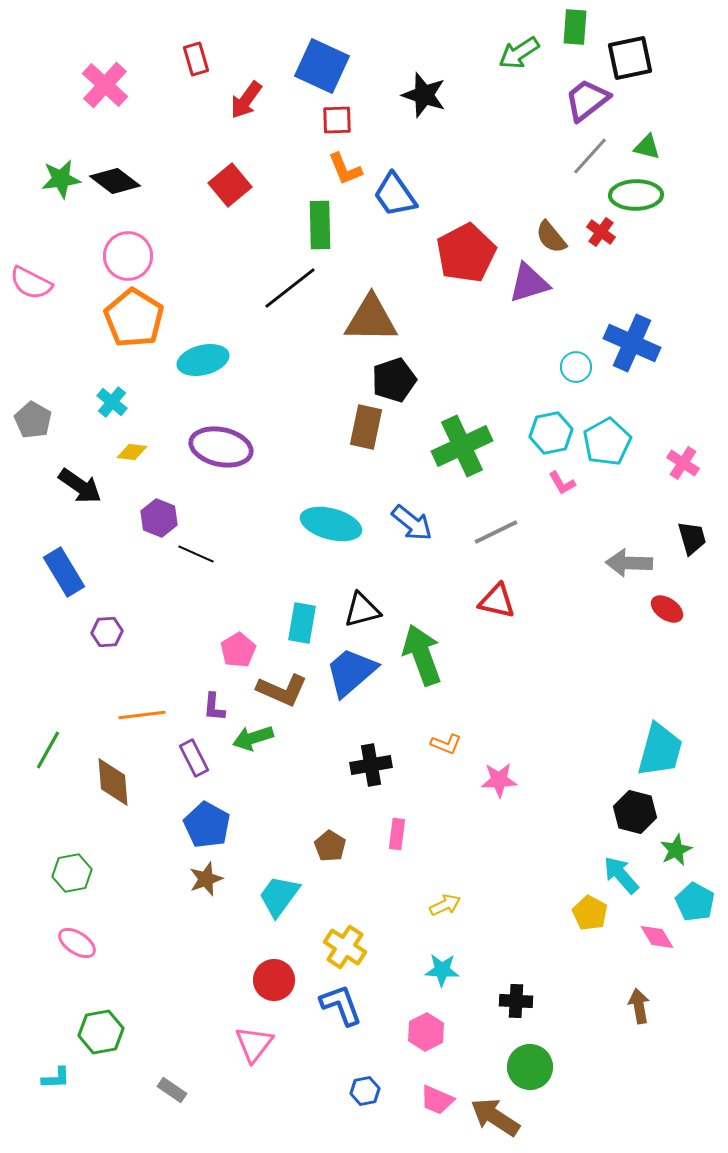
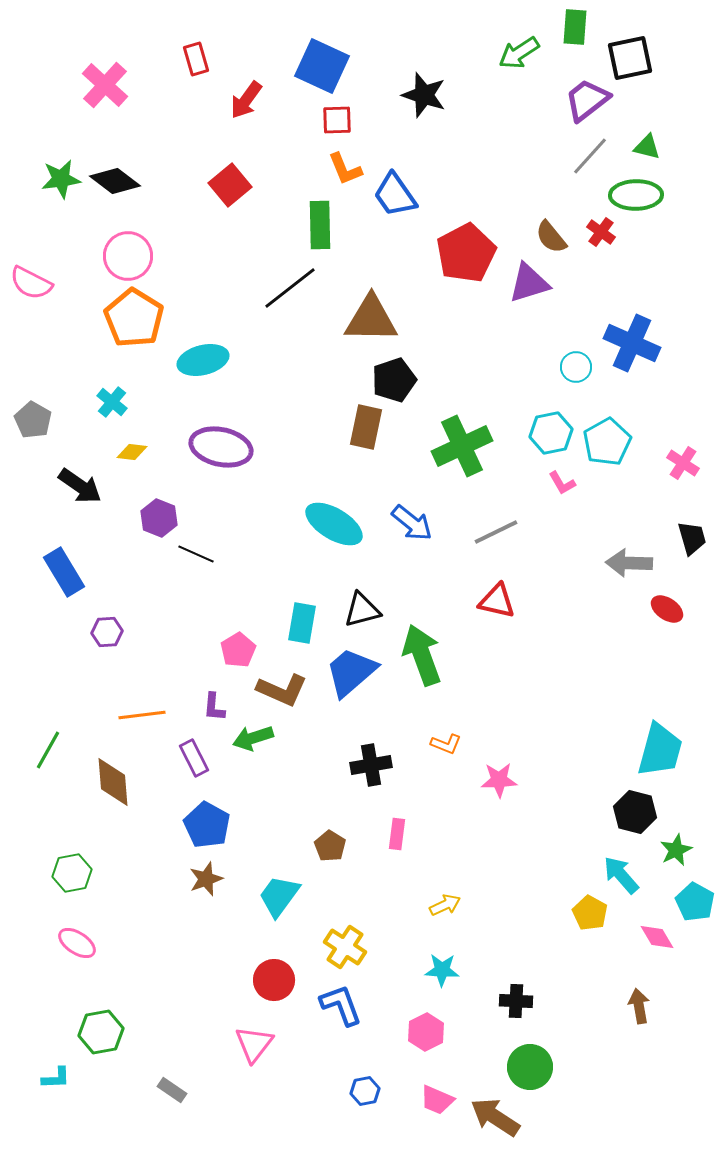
cyan ellipse at (331, 524): moved 3 px right; rotated 16 degrees clockwise
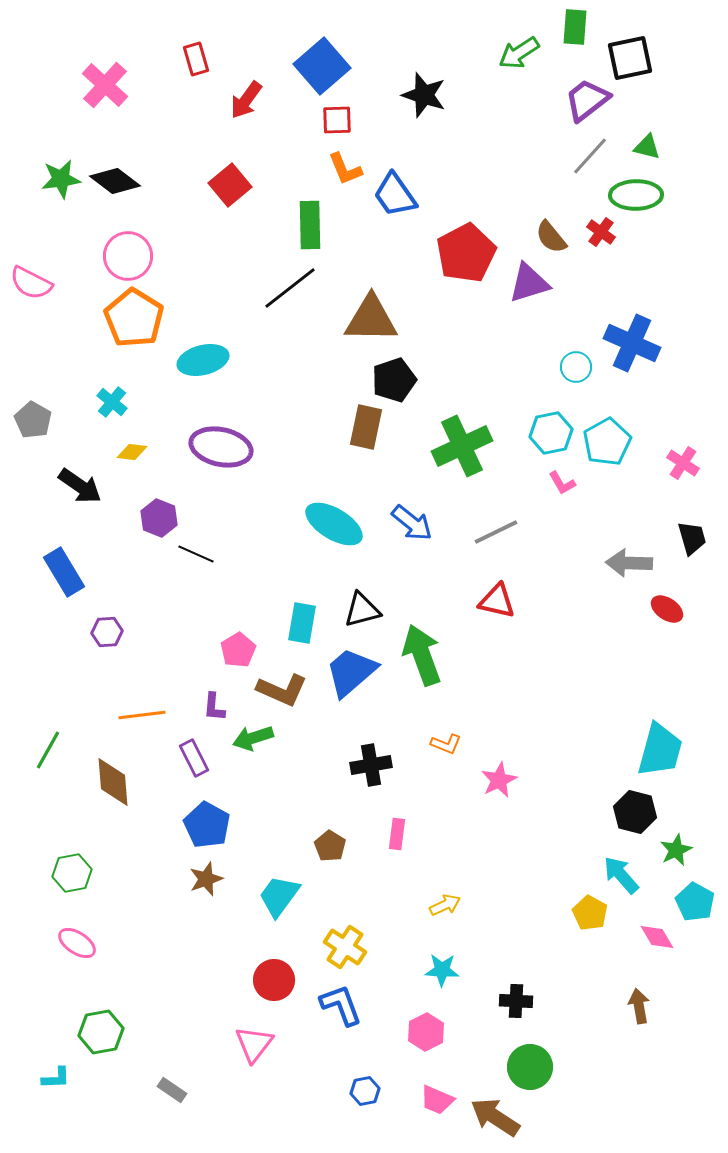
blue square at (322, 66): rotated 24 degrees clockwise
green rectangle at (320, 225): moved 10 px left
pink star at (499, 780): rotated 24 degrees counterclockwise
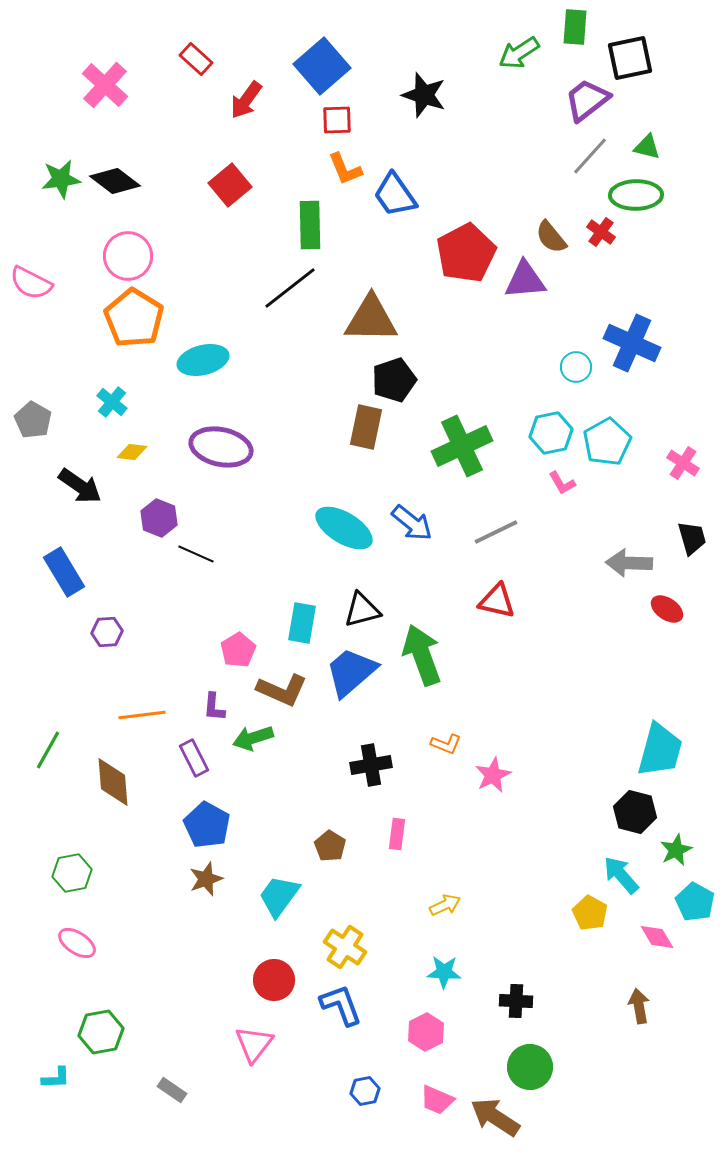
red rectangle at (196, 59): rotated 32 degrees counterclockwise
purple triangle at (529, 283): moved 4 px left, 3 px up; rotated 12 degrees clockwise
cyan ellipse at (334, 524): moved 10 px right, 4 px down
pink star at (499, 780): moved 6 px left, 5 px up
cyan star at (442, 970): moved 2 px right, 2 px down
